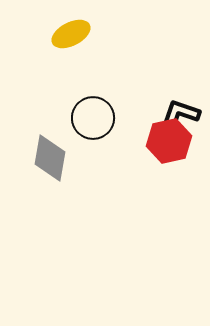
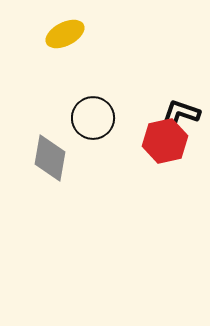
yellow ellipse: moved 6 px left
red hexagon: moved 4 px left
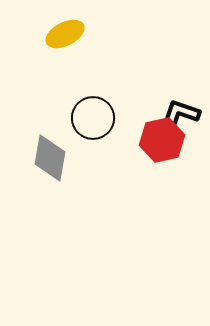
red hexagon: moved 3 px left, 1 px up
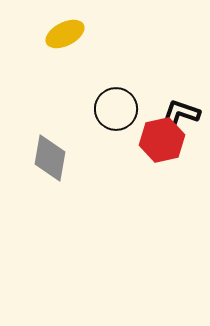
black circle: moved 23 px right, 9 px up
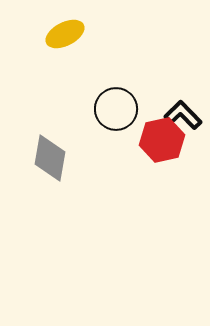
black L-shape: moved 2 px right, 2 px down; rotated 27 degrees clockwise
